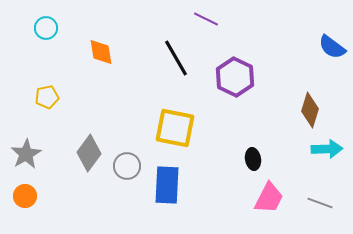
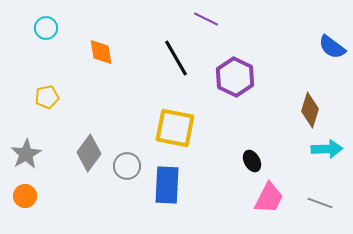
black ellipse: moved 1 px left, 2 px down; rotated 20 degrees counterclockwise
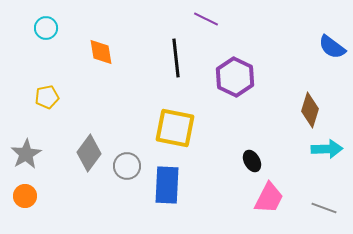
black line: rotated 24 degrees clockwise
gray line: moved 4 px right, 5 px down
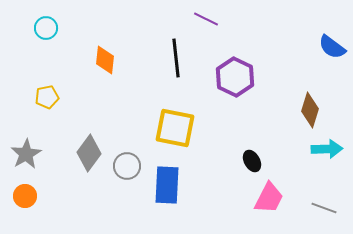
orange diamond: moved 4 px right, 8 px down; rotated 16 degrees clockwise
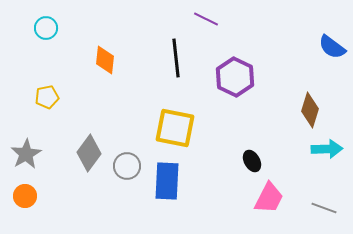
blue rectangle: moved 4 px up
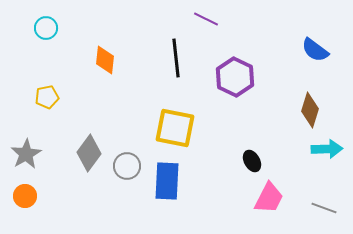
blue semicircle: moved 17 px left, 3 px down
